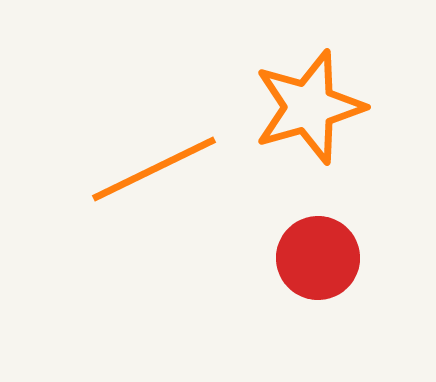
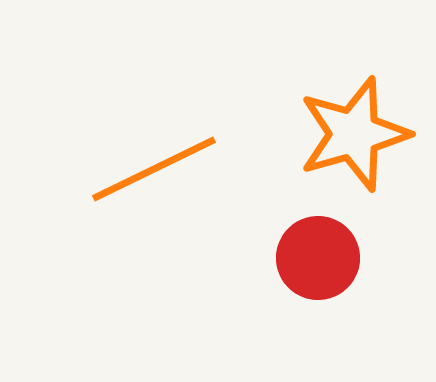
orange star: moved 45 px right, 27 px down
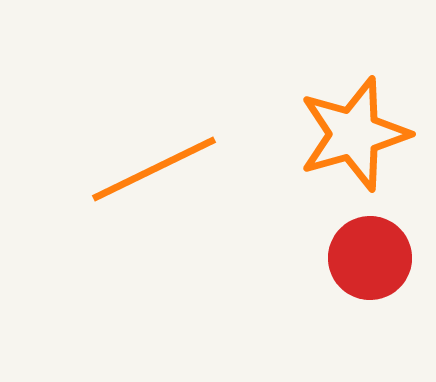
red circle: moved 52 px right
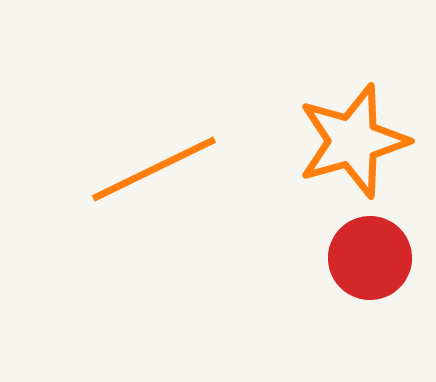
orange star: moved 1 px left, 7 px down
